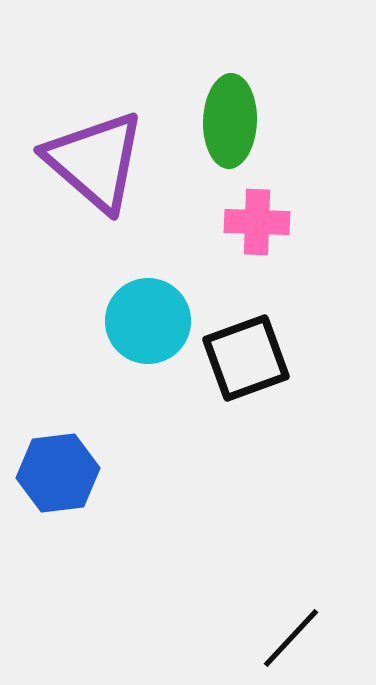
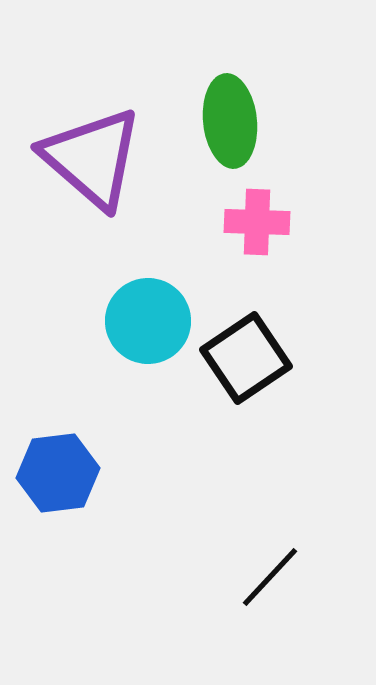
green ellipse: rotated 8 degrees counterclockwise
purple triangle: moved 3 px left, 3 px up
black square: rotated 14 degrees counterclockwise
black line: moved 21 px left, 61 px up
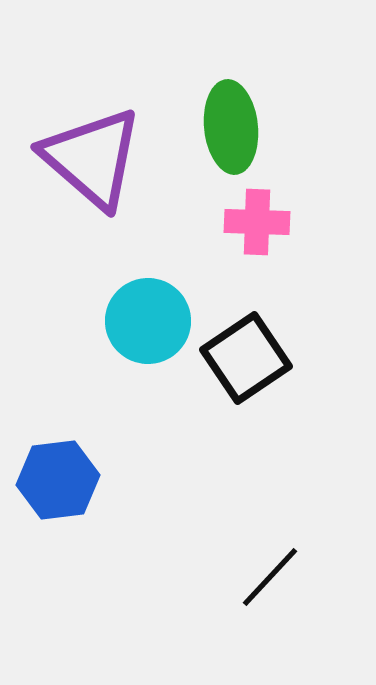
green ellipse: moved 1 px right, 6 px down
blue hexagon: moved 7 px down
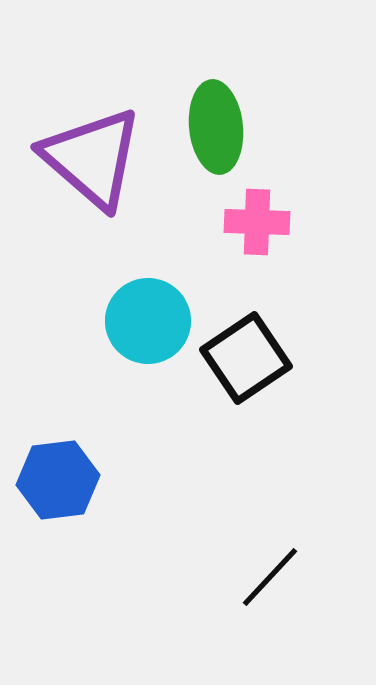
green ellipse: moved 15 px left
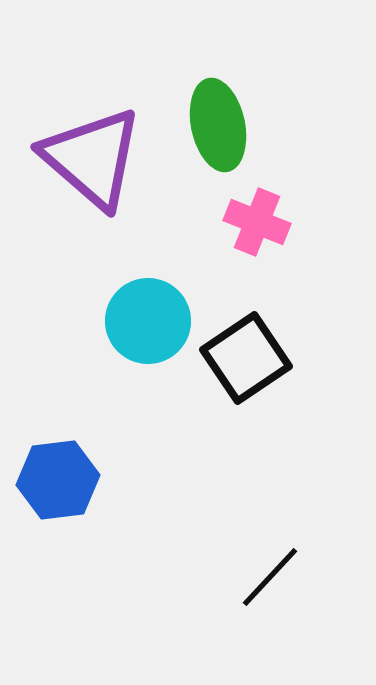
green ellipse: moved 2 px right, 2 px up; rotated 6 degrees counterclockwise
pink cross: rotated 20 degrees clockwise
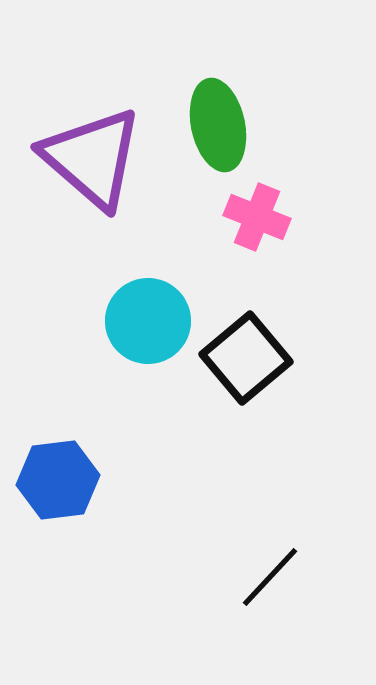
pink cross: moved 5 px up
black square: rotated 6 degrees counterclockwise
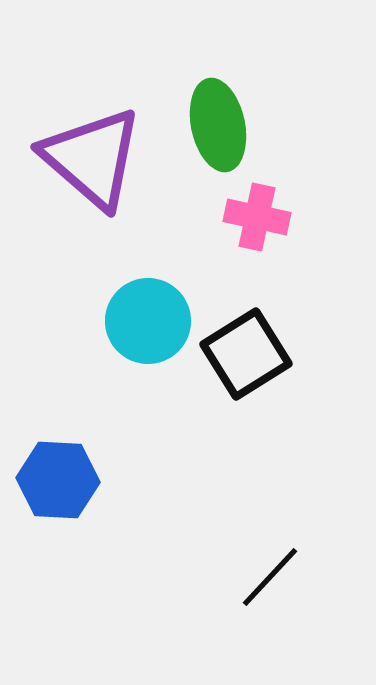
pink cross: rotated 10 degrees counterclockwise
black square: moved 4 px up; rotated 8 degrees clockwise
blue hexagon: rotated 10 degrees clockwise
